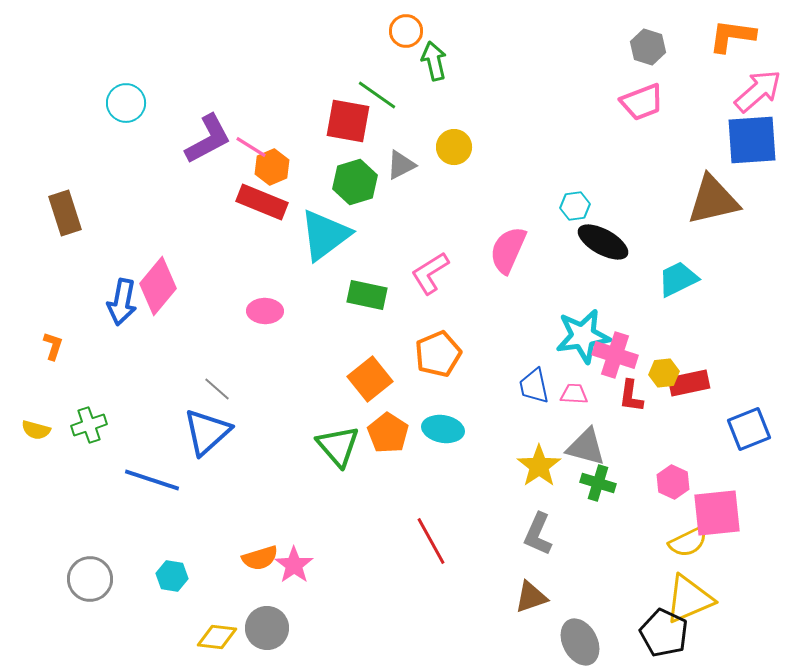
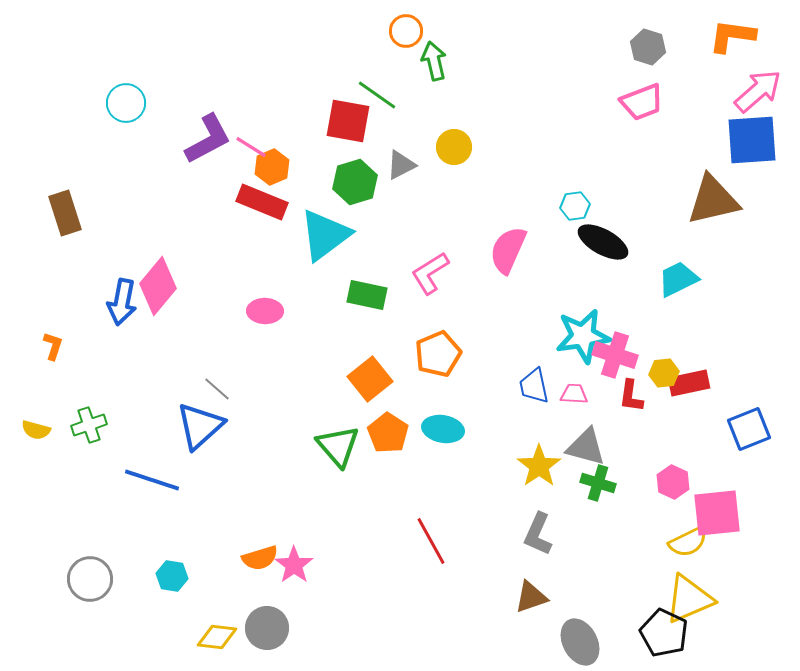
blue triangle at (207, 432): moved 7 px left, 6 px up
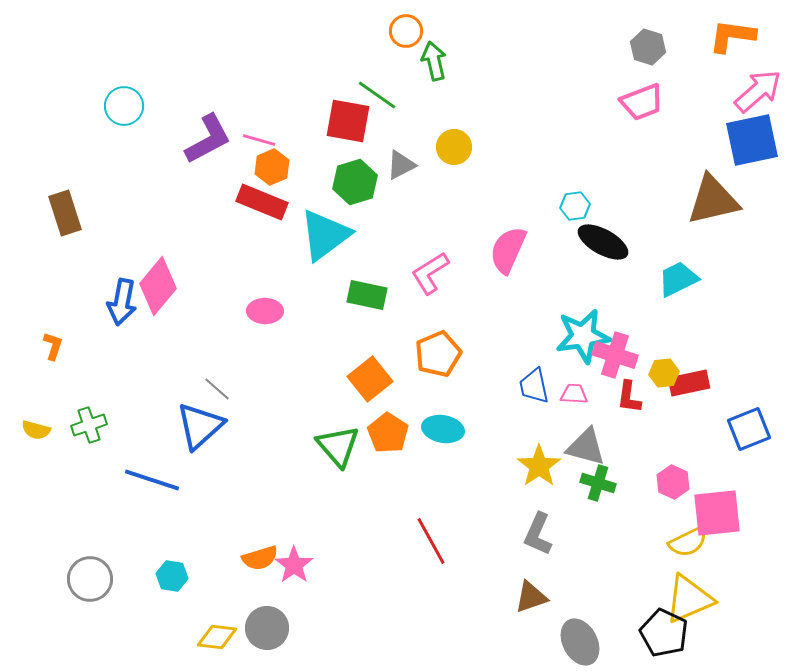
cyan circle at (126, 103): moved 2 px left, 3 px down
blue square at (752, 140): rotated 8 degrees counterclockwise
pink line at (251, 147): moved 8 px right, 7 px up; rotated 16 degrees counterclockwise
red L-shape at (631, 396): moved 2 px left, 1 px down
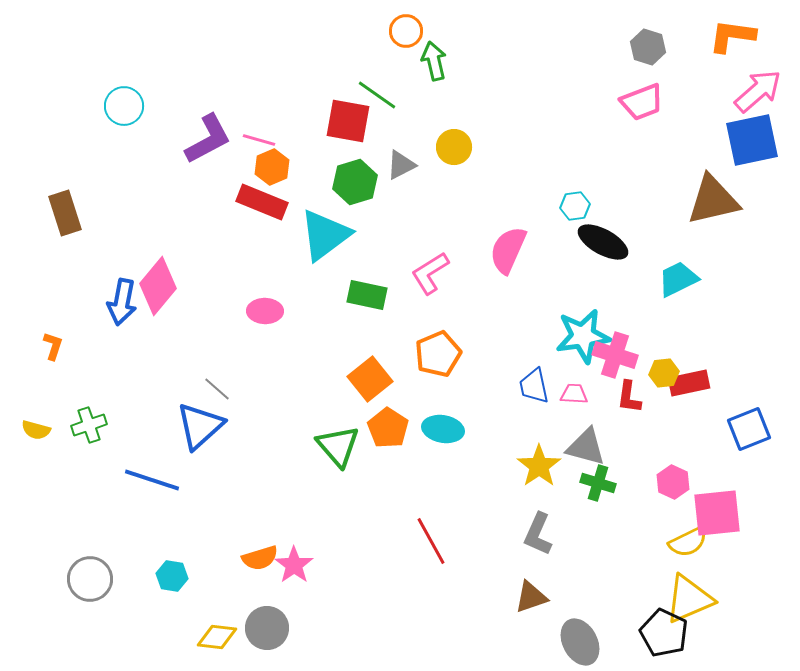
orange pentagon at (388, 433): moved 5 px up
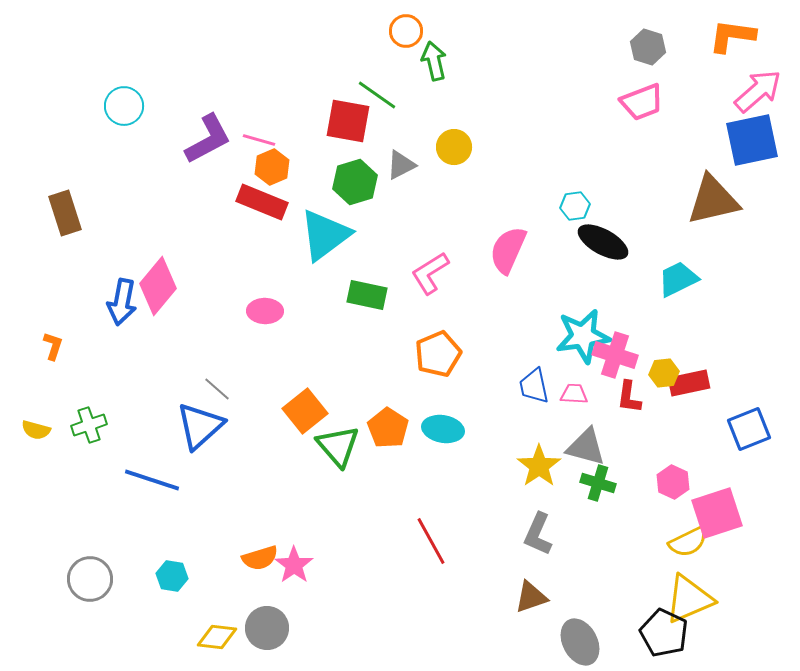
orange square at (370, 379): moved 65 px left, 32 px down
pink square at (717, 513): rotated 12 degrees counterclockwise
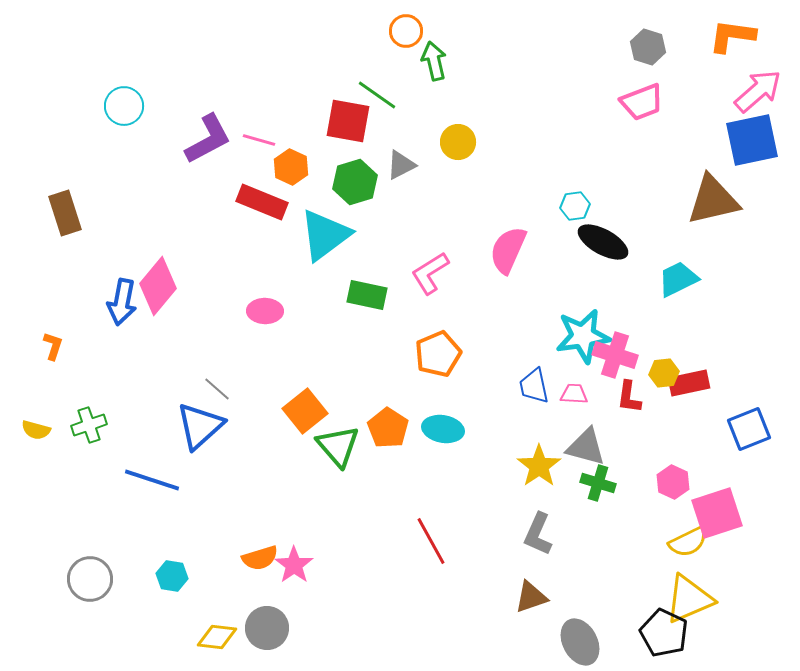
yellow circle at (454, 147): moved 4 px right, 5 px up
orange hexagon at (272, 167): moved 19 px right; rotated 12 degrees counterclockwise
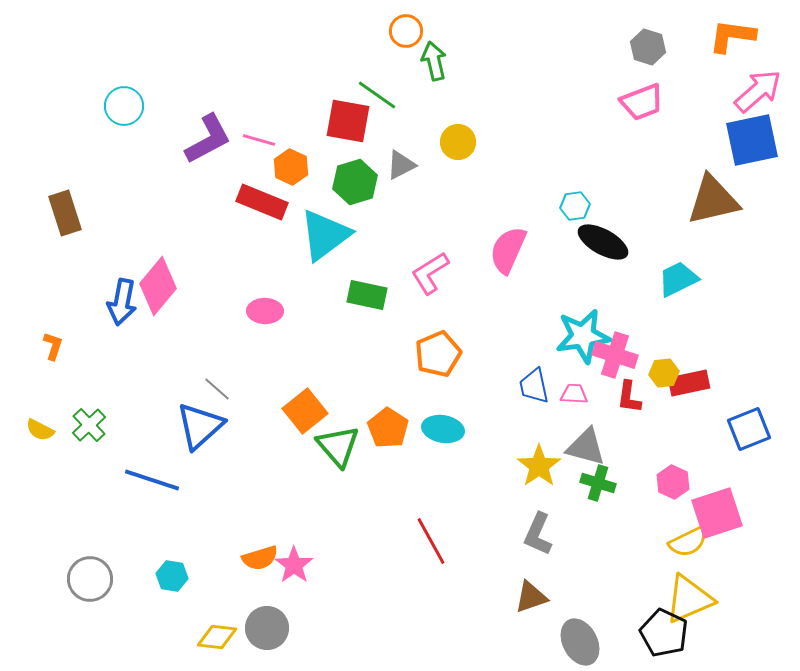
green cross at (89, 425): rotated 24 degrees counterclockwise
yellow semicircle at (36, 430): moved 4 px right; rotated 12 degrees clockwise
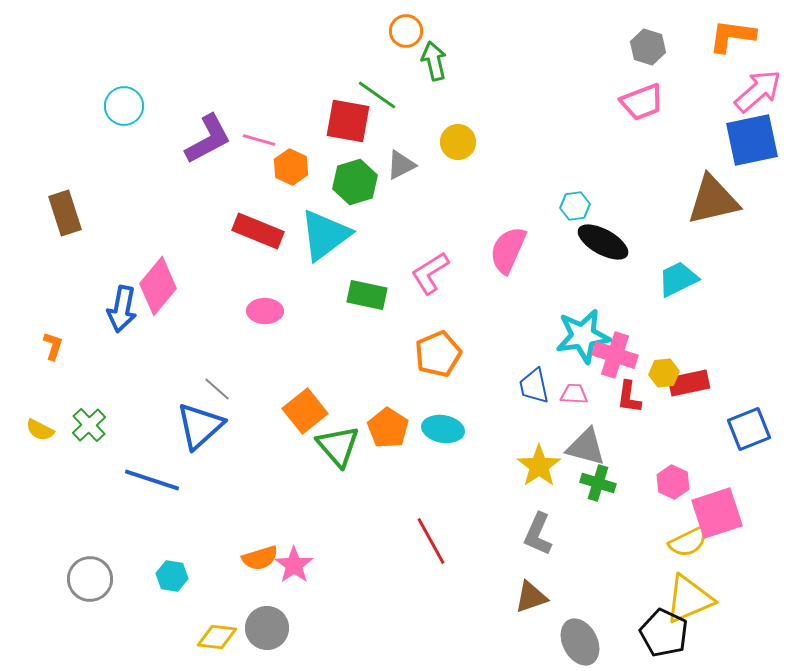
red rectangle at (262, 202): moved 4 px left, 29 px down
blue arrow at (122, 302): moved 7 px down
